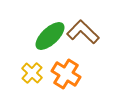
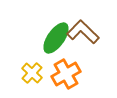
green ellipse: moved 6 px right, 2 px down; rotated 12 degrees counterclockwise
orange cross: rotated 28 degrees clockwise
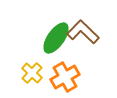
orange cross: moved 1 px left, 3 px down
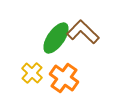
orange cross: moved 1 px left, 1 px down; rotated 24 degrees counterclockwise
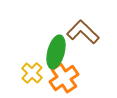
green ellipse: moved 14 px down; rotated 20 degrees counterclockwise
orange cross: rotated 20 degrees clockwise
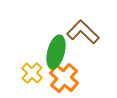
orange cross: rotated 16 degrees counterclockwise
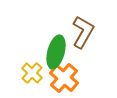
brown L-shape: rotated 76 degrees clockwise
